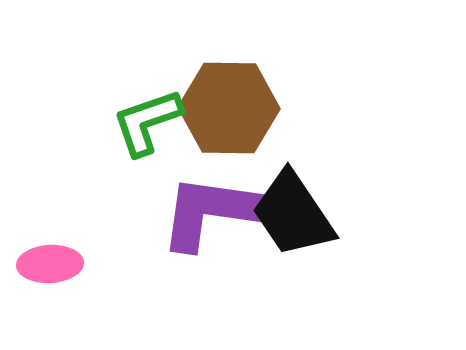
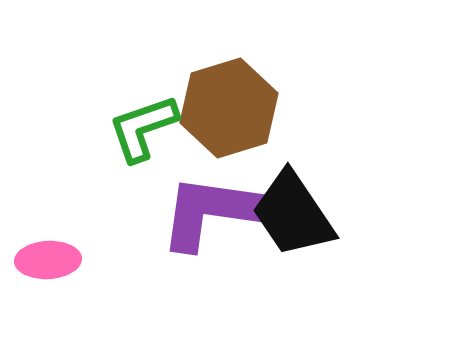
brown hexagon: rotated 18 degrees counterclockwise
green L-shape: moved 4 px left, 6 px down
pink ellipse: moved 2 px left, 4 px up
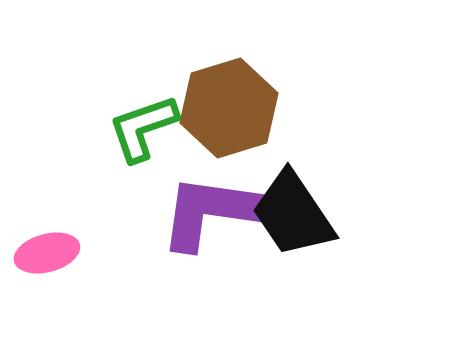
pink ellipse: moved 1 px left, 7 px up; rotated 12 degrees counterclockwise
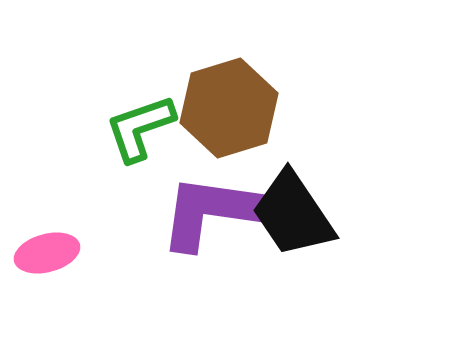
green L-shape: moved 3 px left
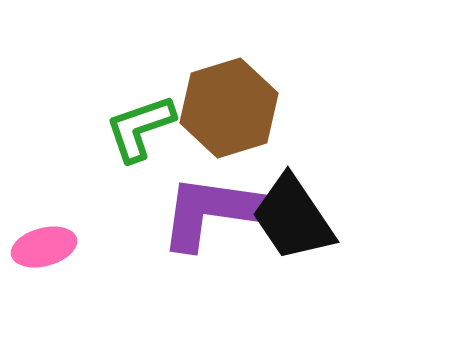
black trapezoid: moved 4 px down
pink ellipse: moved 3 px left, 6 px up
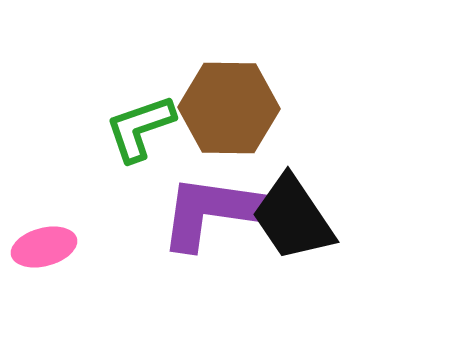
brown hexagon: rotated 18 degrees clockwise
